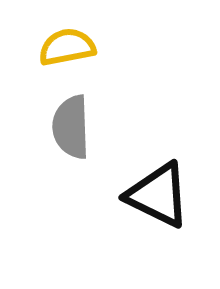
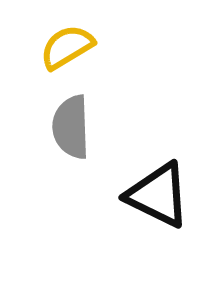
yellow semicircle: rotated 20 degrees counterclockwise
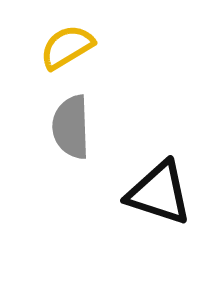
black triangle: moved 1 px right, 2 px up; rotated 8 degrees counterclockwise
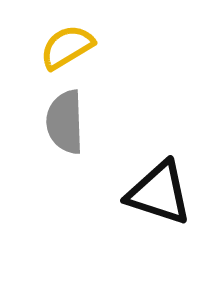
gray semicircle: moved 6 px left, 5 px up
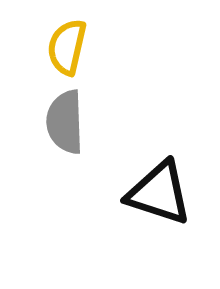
yellow semicircle: rotated 46 degrees counterclockwise
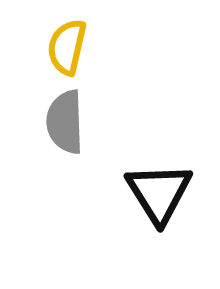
black triangle: rotated 40 degrees clockwise
